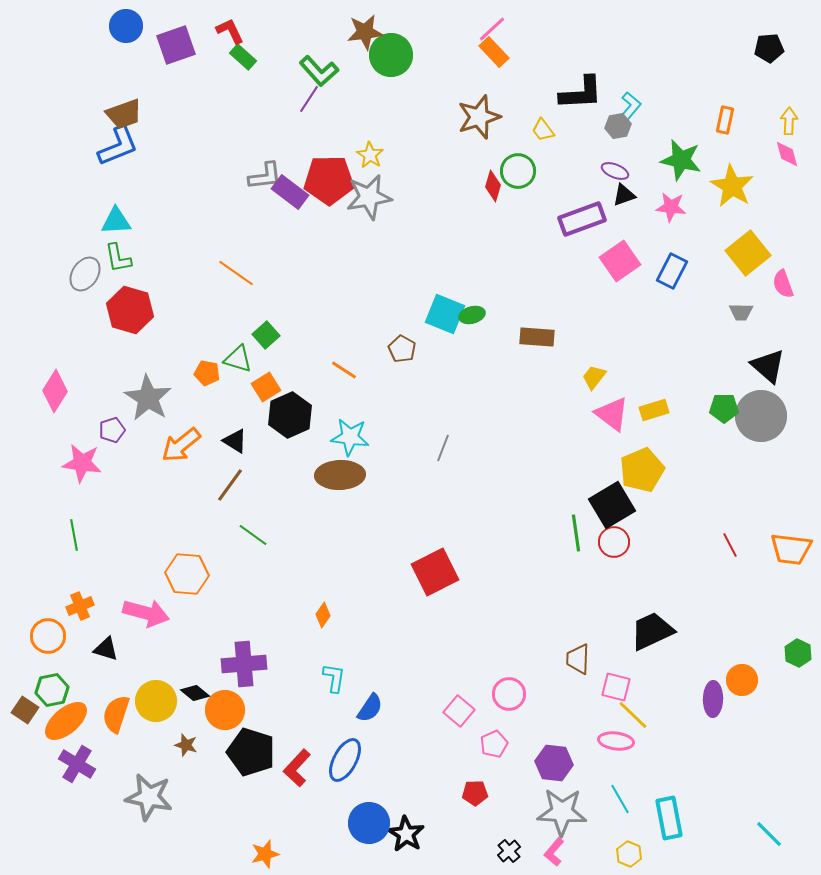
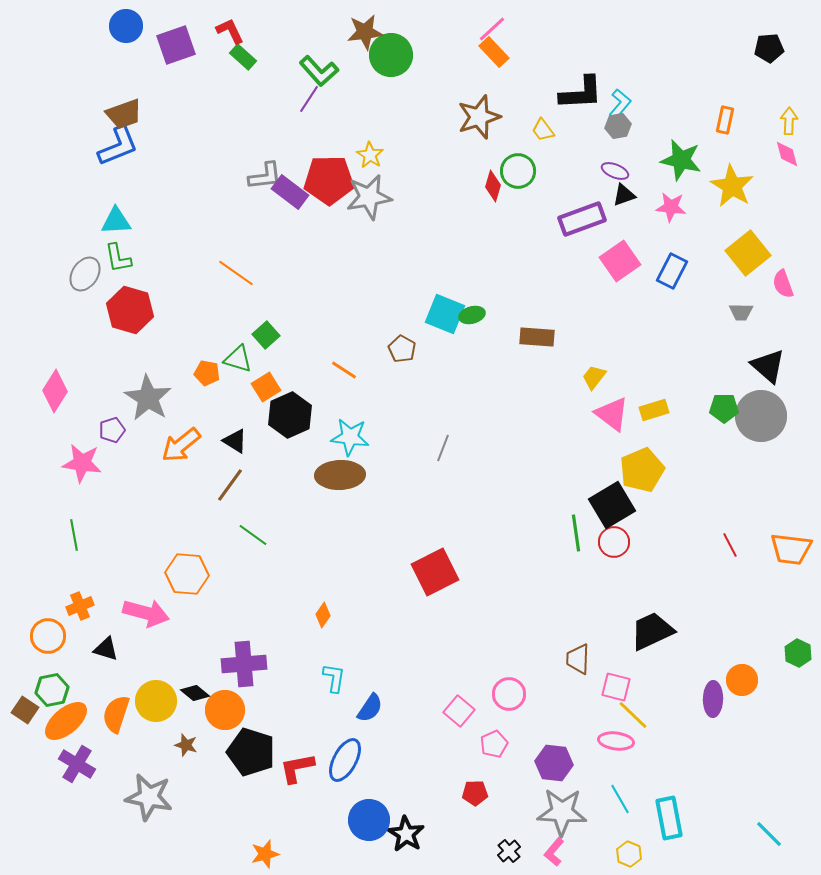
cyan L-shape at (630, 107): moved 10 px left, 3 px up
red L-shape at (297, 768): rotated 36 degrees clockwise
blue circle at (369, 823): moved 3 px up
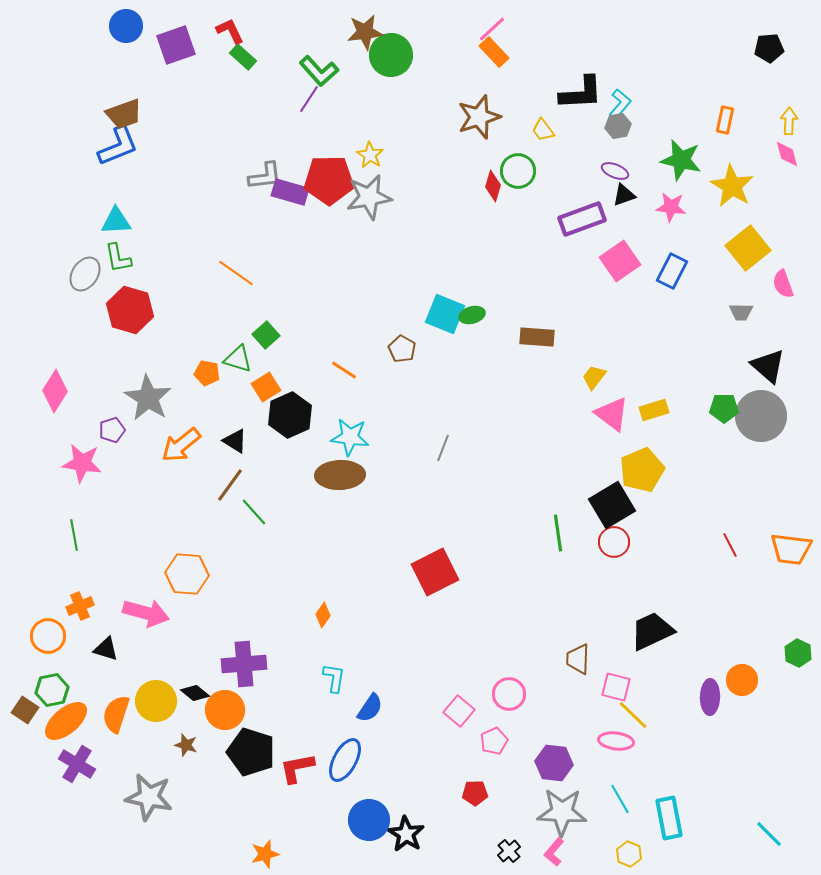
purple rectangle at (290, 192): rotated 21 degrees counterclockwise
yellow square at (748, 253): moved 5 px up
green line at (576, 533): moved 18 px left
green line at (253, 535): moved 1 px right, 23 px up; rotated 12 degrees clockwise
purple ellipse at (713, 699): moved 3 px left, 2 px up
pink pentagon at (494, 744): moved 3 px up
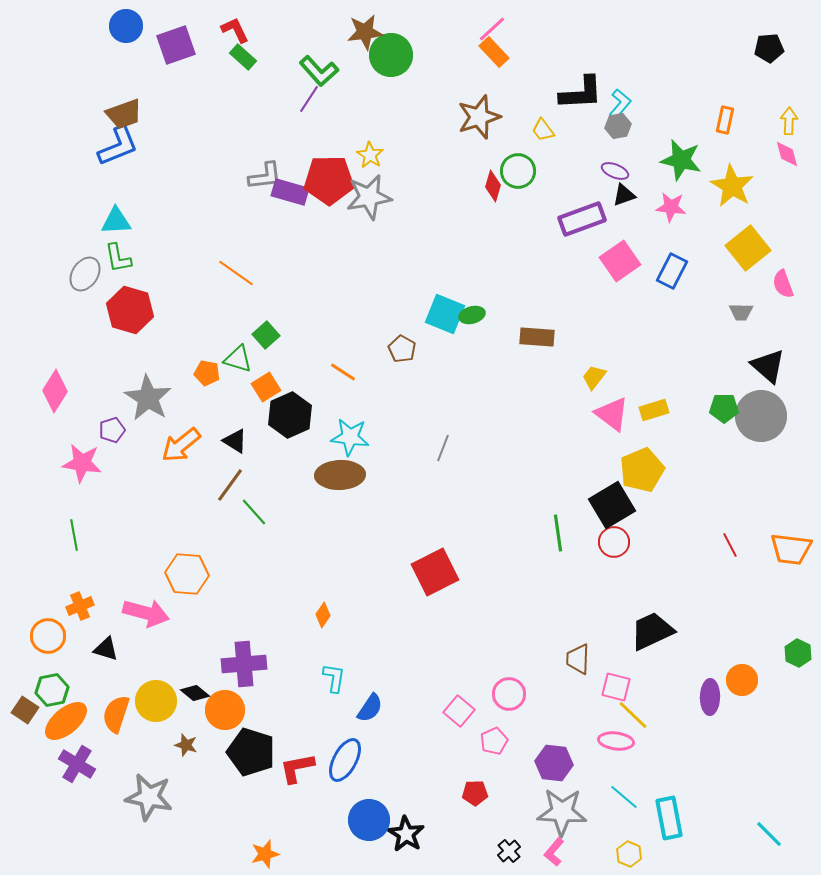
red L-shape at (230, 31): moved 5 px right, 1 px up
orange line at (344, 370): moved 1 px left, 2 px down
cyan line at (620, 799): moved 4 px right, 2 px up; rotated 20 degrees counterclockwise
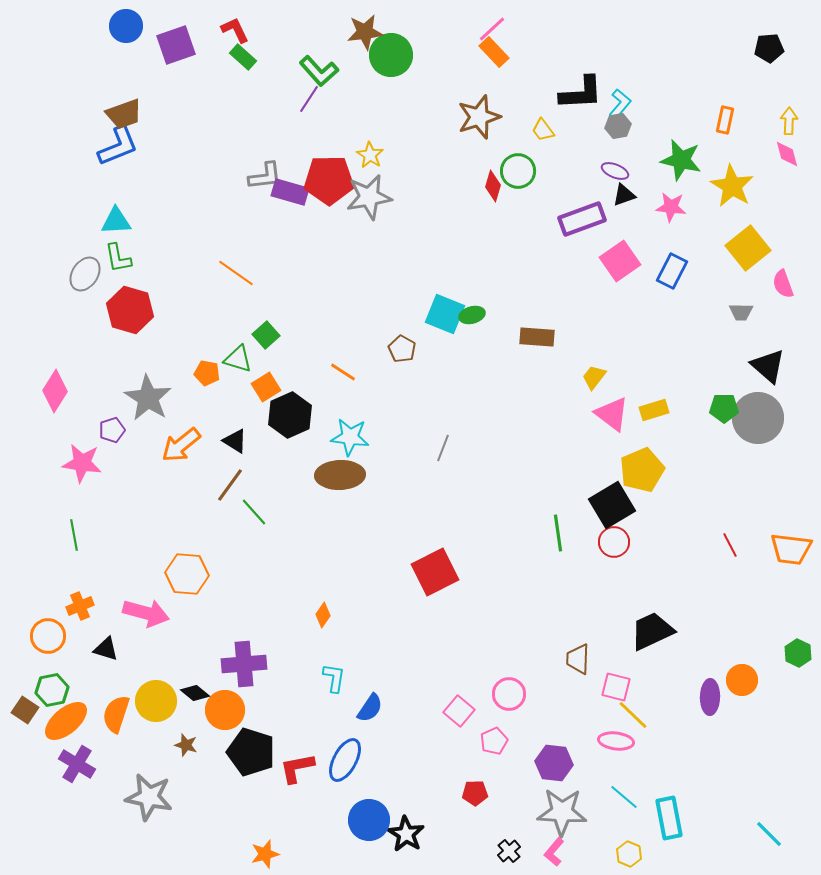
gray circle at (761, 416): moved 3 px left, 2 px down
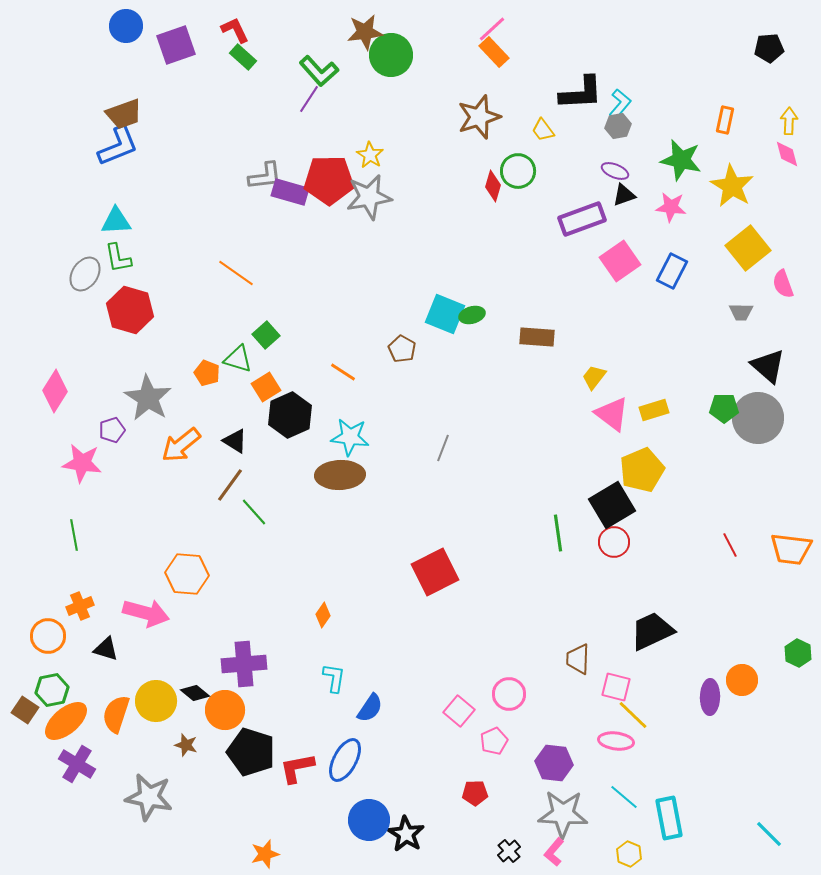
orange pentagon at (207, 373): rotated 10 degrees clockwise
gray star at (562, 812): moved 1 px right, 2 px down
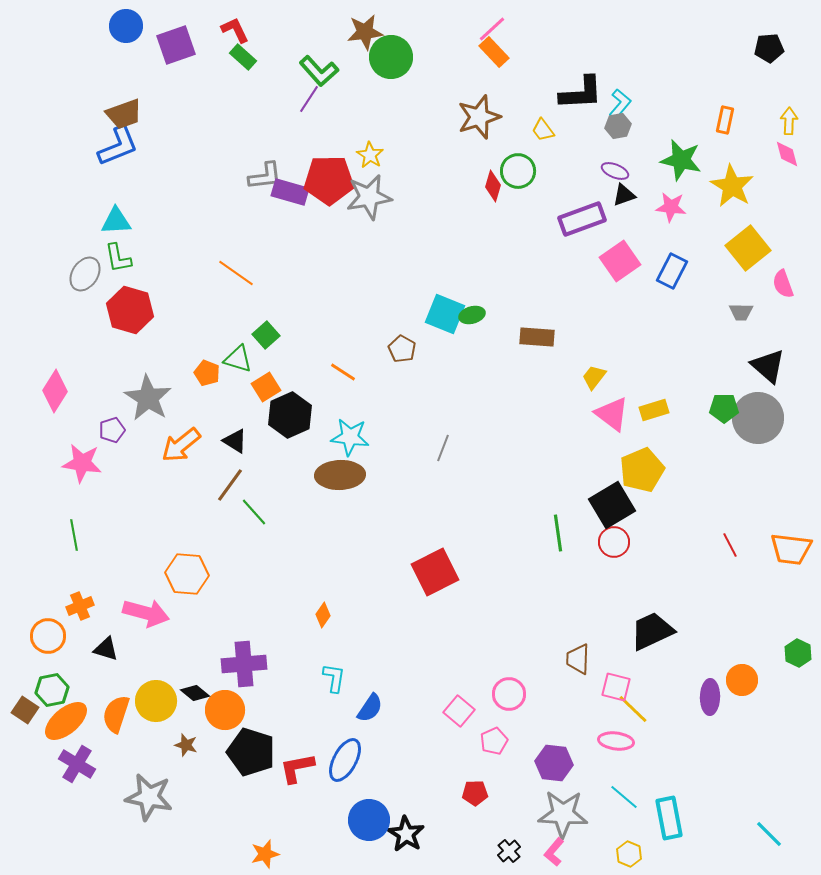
green circle at (391, 55): moved 2 px down
yellow line at (633, 715): moved 6 px up
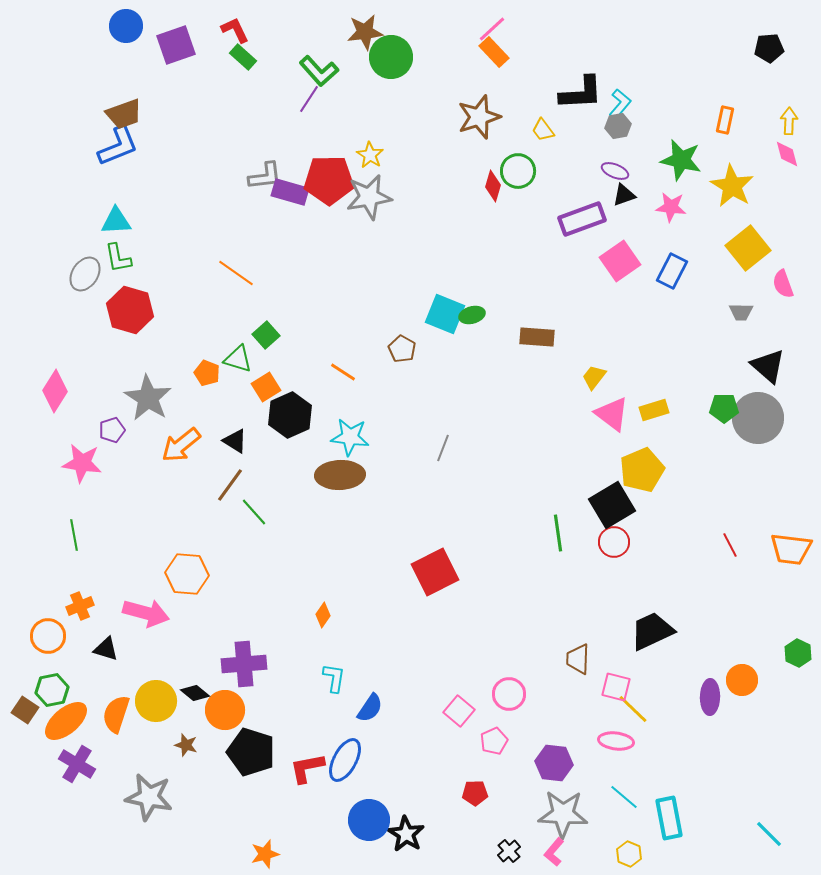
red L-shape at (297, 768): moved 10 px right
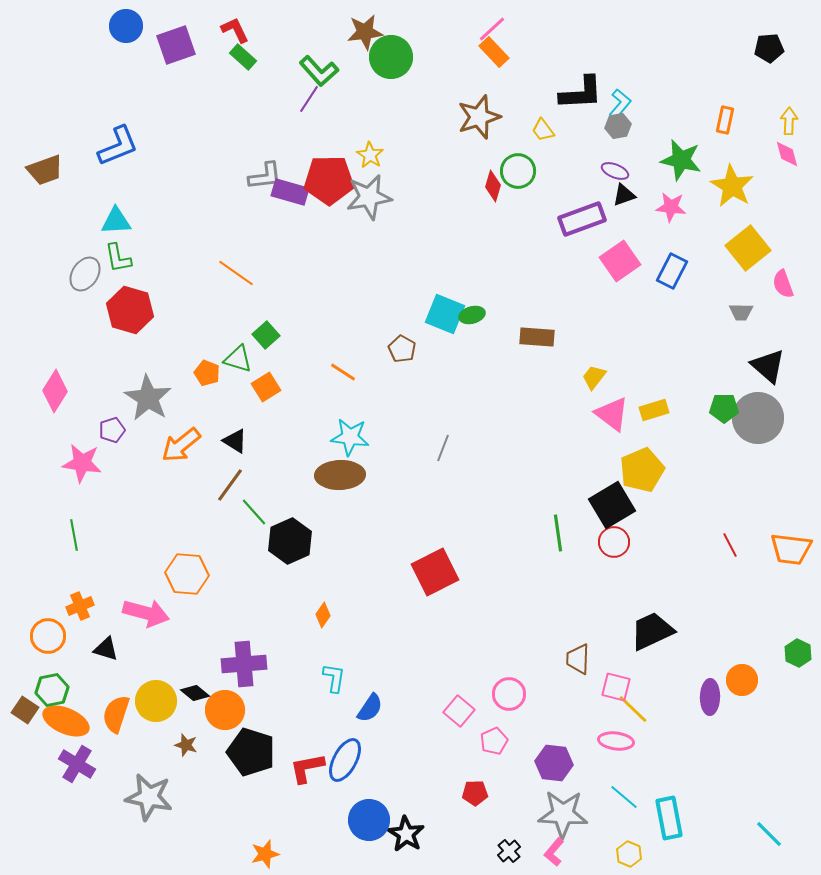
brown trapezoid at (124, 114): moved 79 px left, 56 px down
black hexagon at (290, 415): moved 126 px down
orange ellipse at (66, 721): rotated 63 degrees clockwise
